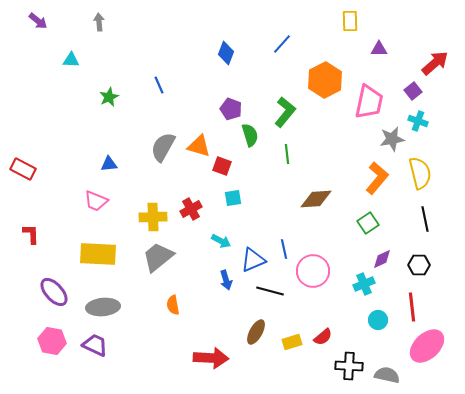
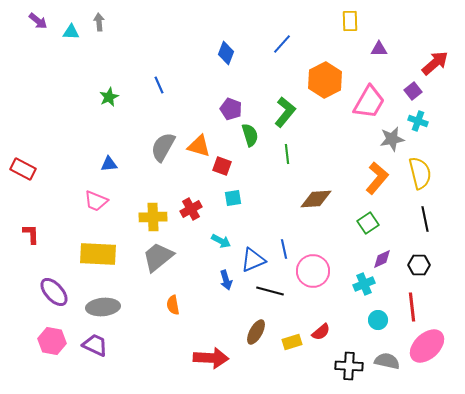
cyan triangle at (71, 60): moved 28 px up
pink trapezoid at (369, 102): rotated 18 degrees clockwise
red semicircle at (323, 337): moved 2 px left, 5 px up
gray semicircle at (387, 375): moved 14 px up
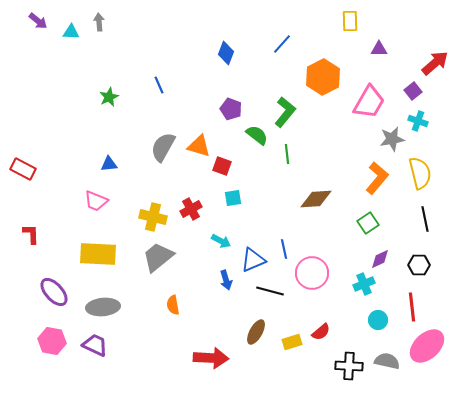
orange hexagon at (325, 80): moved 2 px left, 3 px up
green semicircle at (250, 135): moved 7 px right; rotated 35 degrees counterclockwise
yellow cross at (153, 217): rotated 16 degrees clockwise
purple diamond at (382, 259): moved 2 px left
pink circle at (313, 271): moved 1 px left, 2 px down
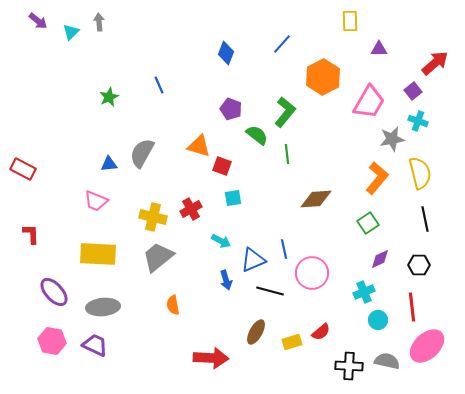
cyan triangle at (71, 32): rotated 48 degrees counterclockwise
gray semicircle at (163, 147): moved 21 px left, 6 px down
cyan cross at (364, 284): moved 8 px down
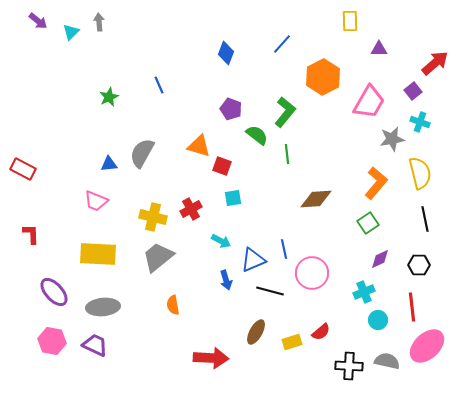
cyan cross at (418, 121): moved 2 px right, 1 px down
orange L-shape at (377, 178): moved 1 px left, 5 px down
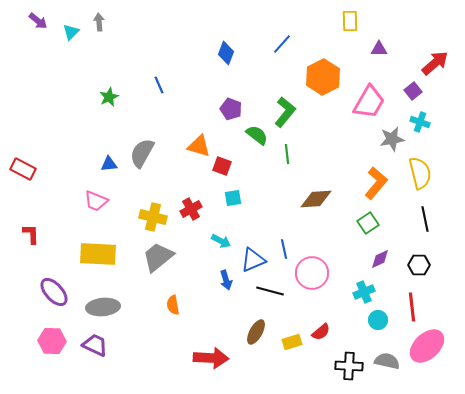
pink hexagon at (52, 341): rotated 8 degrees counterclockwise
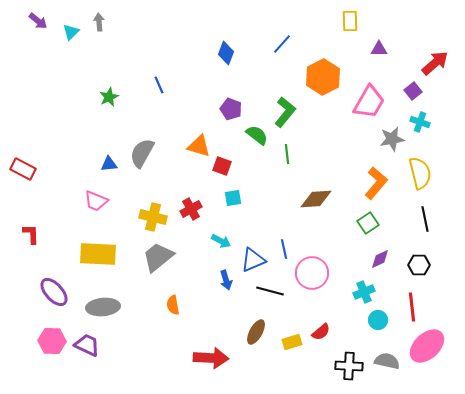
purple trapezoid at (95, 345): moved 8 px left
